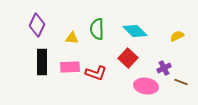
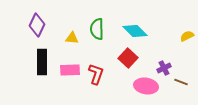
yellow semicircle: moved 10 px right
pink rectangle: moved 3 px down
red L-shape: moved 1 px down; rotated 90 degrees counterclockwise
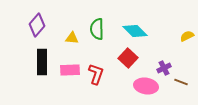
purple diamond: rotated 15 degrees clockwise
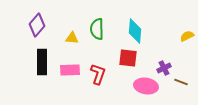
cyan diamond: rotated 50 degrees clockwise
red square: rotated 36 degrees counterclockwise
red L-shape: moved 2 px right
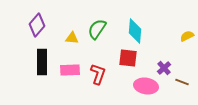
green semicircle: rotated 35 degrees clockwise
purple cross: rotated 16 degrees counterclockwise
brown line: moved 1 px right
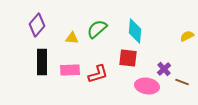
green semicircle: rotated 15 degrees clockwise
purple cross: moved 1 px down
red L-shape: rotated 55 degrees clockwise
pink ellipse: moved 1 px right
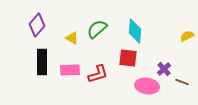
yellow triangle: rotated 24 degrees clockwise
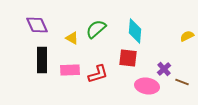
purple diamond: rotated 65 degrees counterclockwise
green semicircle: moved 1 px left
black rectangle: moved 2 px up
